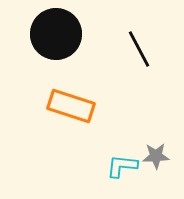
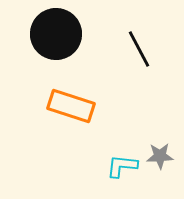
gray star: moved 4 px right
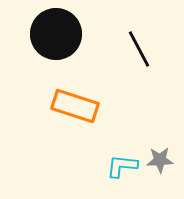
orange rectangle: moved 4 px right
gray star: moved 4 px down
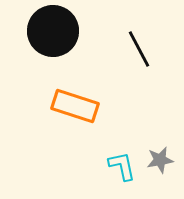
black circle: moved 3 px left, 3 px up
gray star: rotated 8 degrees counterclockwise
cyan L-shape: rotated 72 degrees clockwise
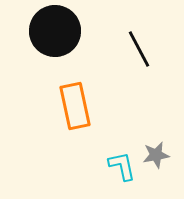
black circle: moved 2 px right
orange rectangle: rotated 60 degrees clockwise
gray star: moved 4 px left, 5 px up
